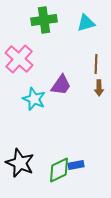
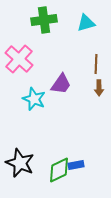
purple trapezoid: moved 1 px up
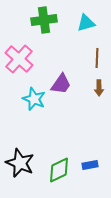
brown line: moved 1 px right, 6 px up
blue rectangle: moved 14 px right
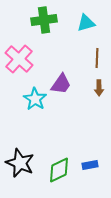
cyan star: moved 1 px right; rotated 10 degrees clockwise
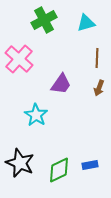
green cross: rotated 20 degrees counterclockwise
brown arrow: rotated 21 degrees clockwise
cyan star: moved 1 px right, 16 px down
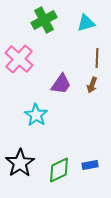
brown arrow: moved 7 px left, 3 px up
black star: rotated 16 degrees clockwise
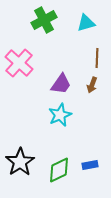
pink cross: moved 4 px down
cyan star: moved 24 px right; rotated 15 degrees clockwise
black star: moved 1 px up
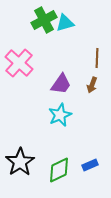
cyan triangle: moved 21 px left
blue rectangle: rotated 14 degrees counterclockwise
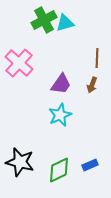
black star: rotated 24 degrees counterclockwise
